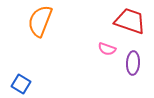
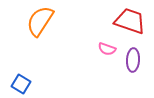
orange semicircle: rotated 12 degrees clockwise
purple ellipse: moved 3 px up
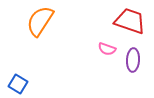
blue square: moved 3 px left
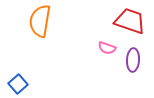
orange semicircle: rotated 24 degrees counterclockwise
pink semicircle: moved 1 px up
blue square: rotated 18 degrees clockwise
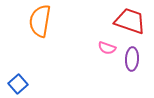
purple ellipse: moved 1 px left, 1 px up
